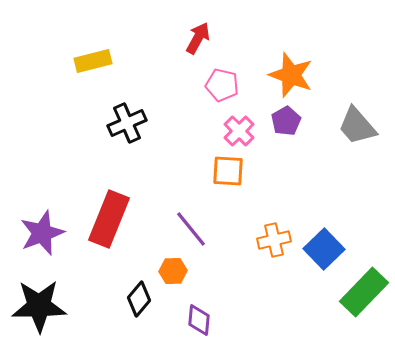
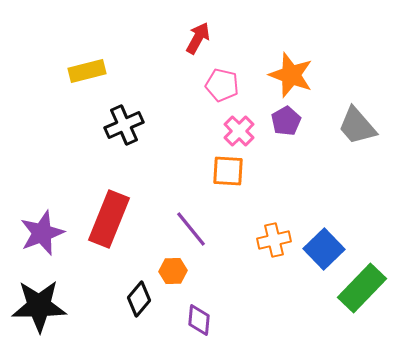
yellow rectangle: moved 6 px left, 10 px down
black cross: moved 3 px left, 2 px down
green rectangle: moved 2 px left, 4 px up
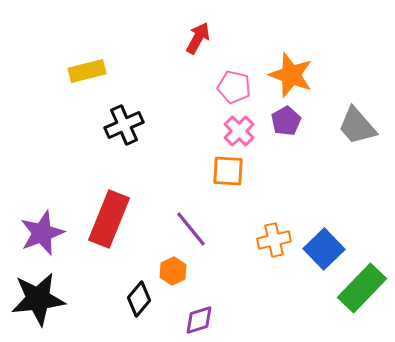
pink pentagon: moved 12 px right, 2 px down
orange hexagon: rotated 24 degrees counterclockwise
black star: moved 1 px left, 7 px up; rotated 6 degrees counterclockwise
purple diamond: rotated 68 degrees clockwise
